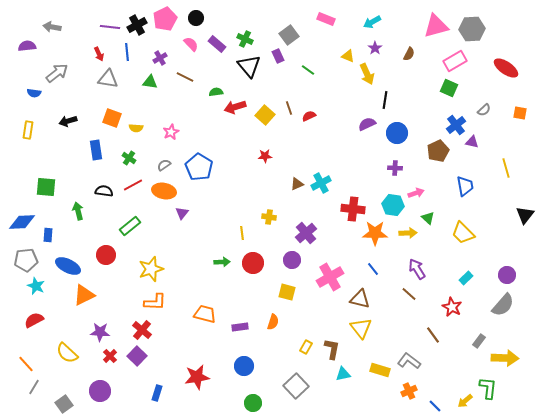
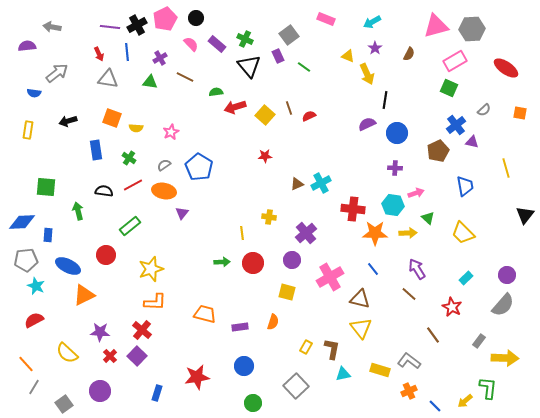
green line at (308, 70): moved 4 px left, 3 px up
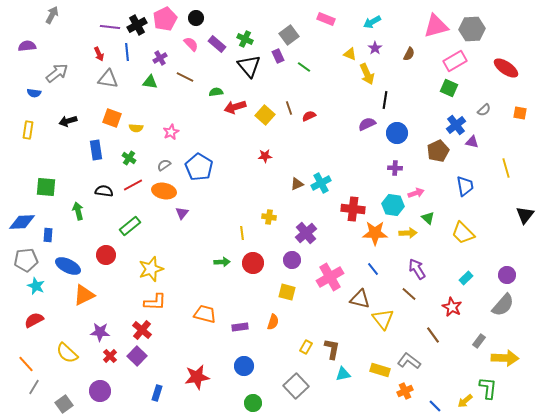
gray arrow at (52, 27): moved 12 px up; rotated 108 degrees clockwise
yellow triangle at (348, 56): moved 2 px right, 2 px up
yellow triangle at (361, 328): moved 22 px right, 9 px up
orange cross at (409, 391): moved 4 px left
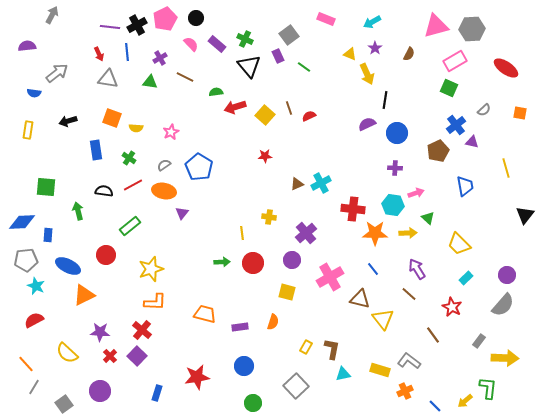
yellow trapezoid at (463, 233): moved 4 px left, 11 px down
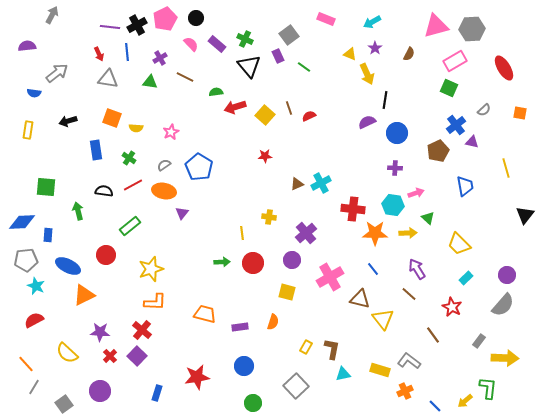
red ellipse at (506, 68): moved 2 px left; rotated 25 degrees clockwise
purple semicircle at (367, 124): moved 2 px up
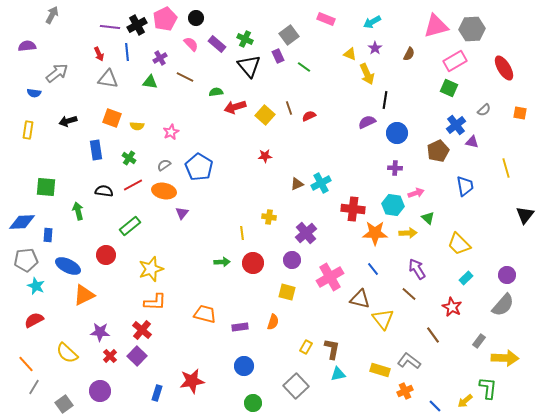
yellow semicircle at (136, 128): moved 1 px right, 2 px up
cyan triangle at (343, 374): moved 5 px left
red star at (197, 377): moved 5 px left, 4 px down
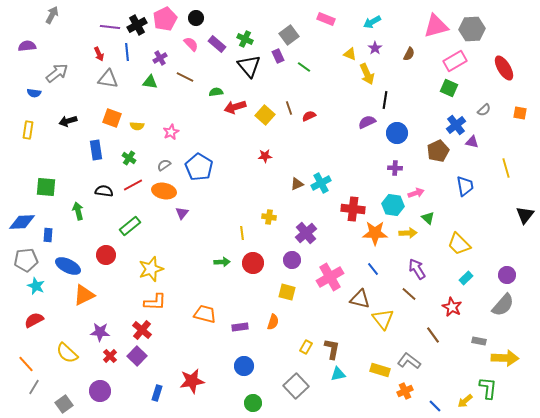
gray rectangle at (479, 341): rotated 64 degrees clockwise
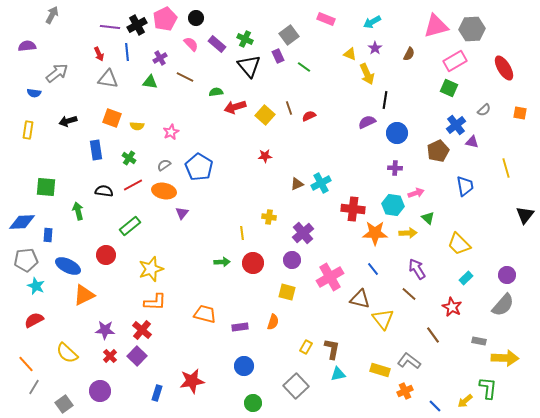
purple cross at (306, 233): moved 3 px left
purple star at (100, 332): moved 5 px right, 2 px up
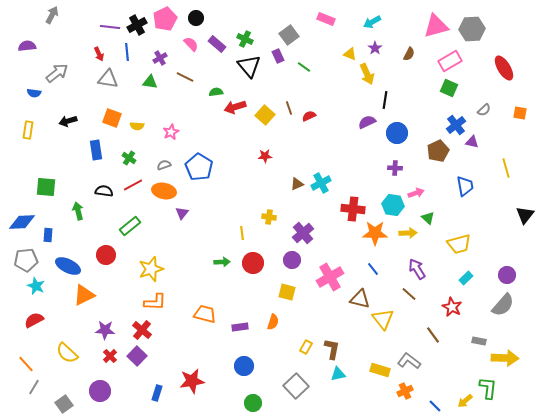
pink rectangle at (455, 61): moved 5 px left
gray semicircle at (164, 165): rotated 16 degrees clockwise
yellow trapezoid at (459, 244): rotated 60 degrees counterclockwise
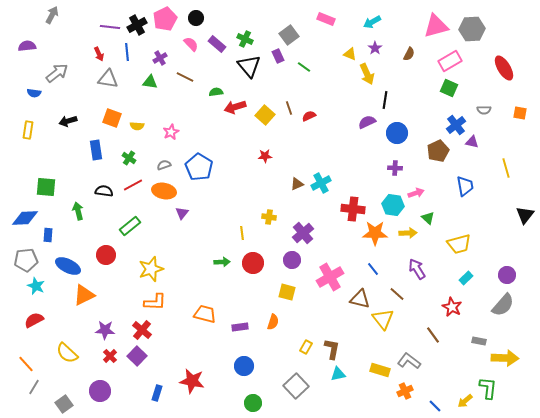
gray semicircle at (484, 110): rotated 40 degrees clockwise
blue diamond at (22, 222): moved 3 px right, 4 px up
brown line at (409, 294): moved 12 px left
red star at (192, 381): rotated 20 degrees clockwise
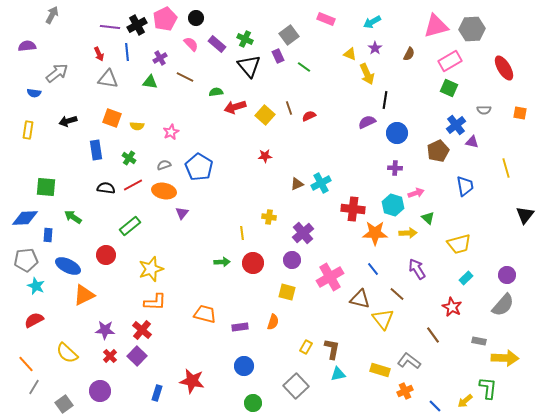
black semicircle at (104, 191): moved 2 px right, 3 px up
cyan hexagon at (393, 205): rotated 10 degrees clockwise
green arrow at (78, 211): moved 5 px left, 6 px down; rotated 42 degrees counterclockwise
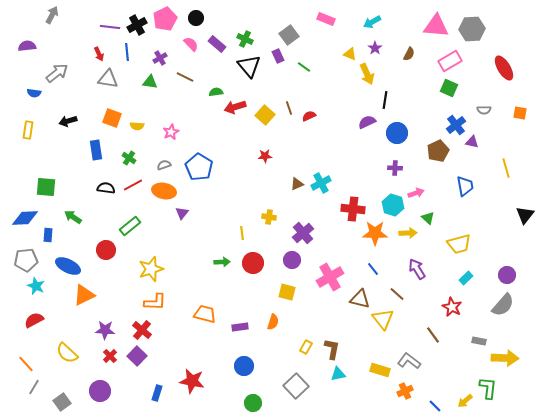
pink triangle at (436, 26): rotated 20 degrees clockwise
red circle at (106, 255): moved 5 px up
gray square at (64, 404): moved 2 px left, 2 px up
